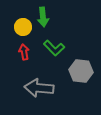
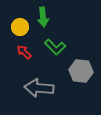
yellow circle: moved 3 px left
green L-shape: moved 1 px right, 1 px up
red arrow: rotated 35 degrees counterclockwise
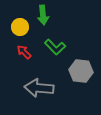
green arrow: moved 2 px up
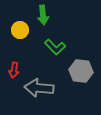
yellow circle: moved 3 px down
red arrow: moved 10 px left, 18 px down; rotated 126 degrees counterclockwise
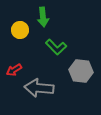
green arrow: moved 2 px down
green L-shape: moved 1 px right
red arrow: rotated 49 degrees clockwise
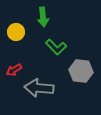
yellow circle: moved 4 px left, 2 px down
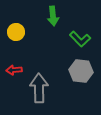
green arrow: moved 10 px right, 1 px up
green L-shape: moved 24 px right, 8 px up
red arrow: rotated 28 degrees clockwise
gray arrow: rotated 84 degrees clockwise
